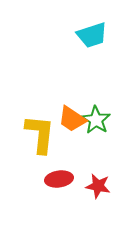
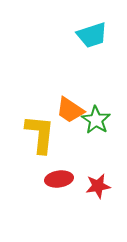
orange trapezoid: moved 2 px left, 9 px up
red star: rotated 20 degrees counterclockwise
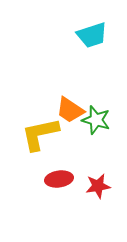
green star: rotated 16 degrees counterclockwise
yellow L-shape: rotated 108 degrees counterclockwise
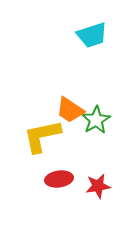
green star: rotated 24 degrees clockwise
yellow L-shape: moved 2 px right, 2 px down
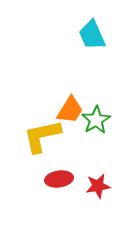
cyan trapezoid: rotated 84 degrees clockwise
orange trapezoid: rotated 92 degrees counterclockwise
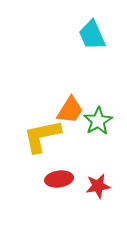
green star: moved 2 px right, 1 px down
